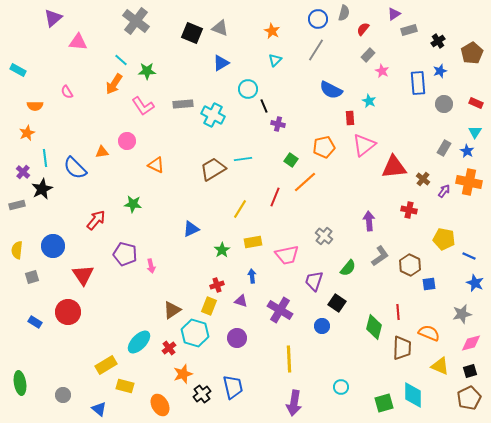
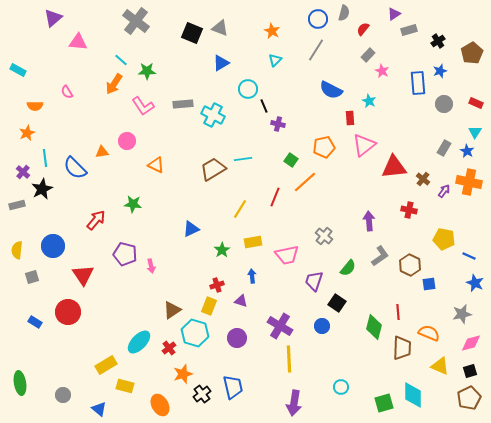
purple cross at (280, 310): moved 16 px down
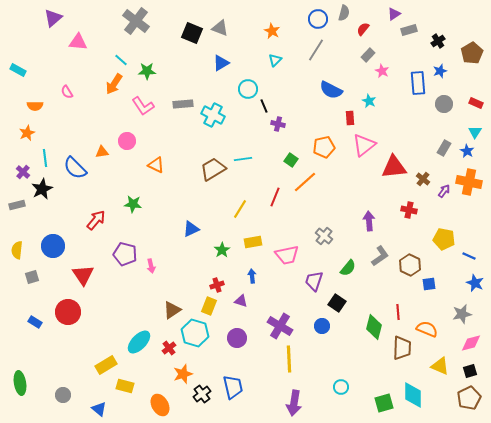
orange semicircle at (429, 333): moved 2 px left, 4 px up
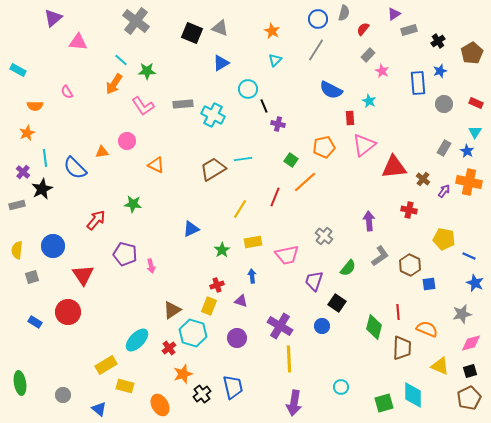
cyan hexagon at (195, 333): moved 2 px left
cyan ellipse at (139, 342): moved 2 px left, 2 px up
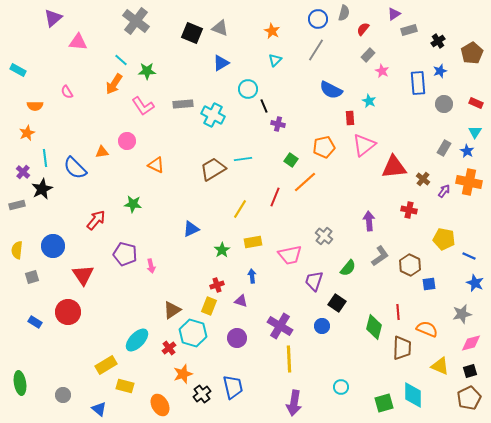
pink trapezoid at (287, 255): moved 3 px right
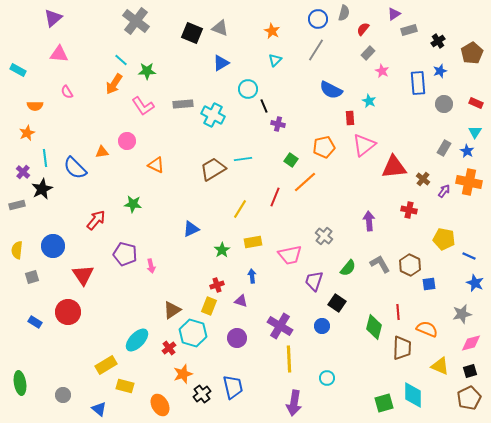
pink triangle at (78, 42): moved 19 px left, 12 px down
gray rectangle at (368, 55): moved 2 px up
gray L-shape at (380, 256): moved 8 px down; rotated 85 degrees counterclockwise
cyan circle at (341, 387): moved 14 px left, 9 px up
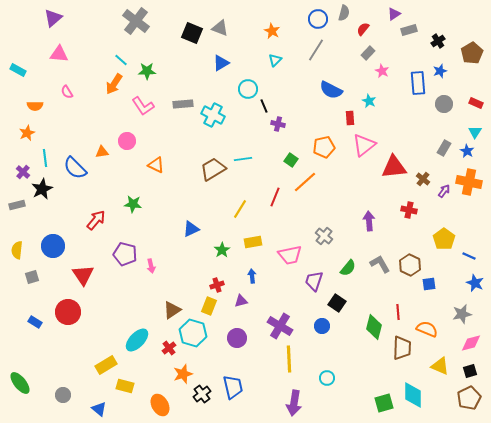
yellow pentagon at (444, 239): rotated 25 degrees clockwise
purple triangle at (241, 301): rotated 32 degrees counterclockwise
green ellipse at (20, 383): rotated 30 degrees counterclockwise
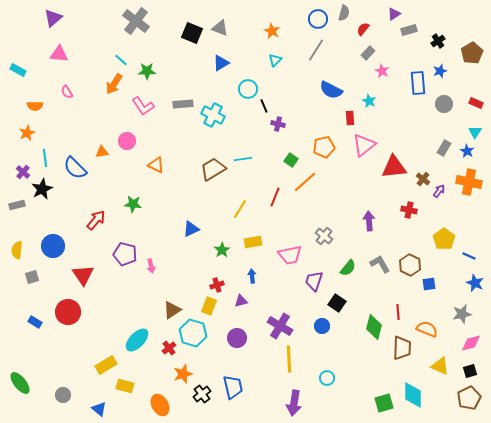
purple arrow at (444, 191): moved 5 px left
